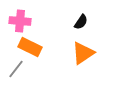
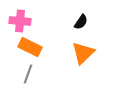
orange triangle: rotated 10 degrees counterclockwise
gray line: moved 12 px right, 5 px down; rotated 18 degrees counterclockwise
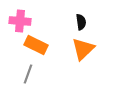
black semicircle: rotated 42 degrees counterclockwise
orange rectangle: moved 6 px right, 2 px up
orange triangle: moved 4 px up
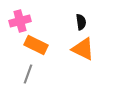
pink cross: rotated 20 degrees counterclockwise
orange triangle: rotated 50 degrees counterclockwise
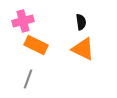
pink cross: moved 3 px right
gray line: moved 5 px down
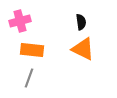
pink cross: moved 3 px left
orange rectangle: moved 4 px left, 5 px down; rotated 20 degrees counterclockwise
gray line: moved 1 px right, 1 px up
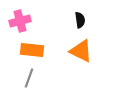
black semicircle: moved 1 px left, 2 px up
orange triangle: moved 2 px left, 2 px down
